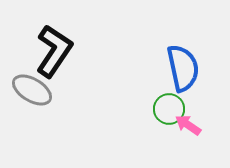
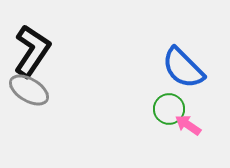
black L-shape: moved 22 px left
blue semicircle: rotated 147 degrees clockwise
gray ellipse: moved 3 px left
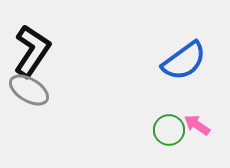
blue semicircle: moved 1 px right, 7 px up; rotated 81 degrees counterclockwise
green circle: moved 21 px down
pink arrow: moved 9 px right
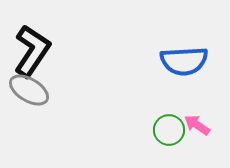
blue semicircle: rotated 33 degrees clockwise
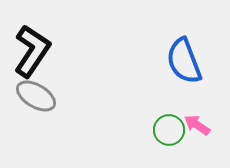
blue semicircle: rotated 72 degrees clockwise
gray ellipse: moved 7 px right, 6 px down
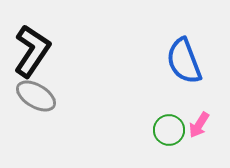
pink arrow: moved 2 px right; rotated 92 degrees counterclockwise
